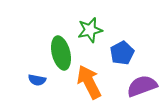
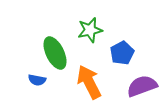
green ellipse: moved 6 px left; rotated 12 degrees counterclockwise
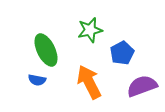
green ellipse: moved 9 px left, 3 px up
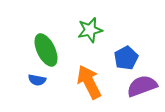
blue pentagon: moved 4 px right, 5 px down
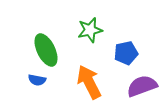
blue pentagon: moved 5 px up; rotated 15 degrees clockwise
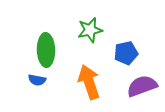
green ellipse: rotated 24 degrees clockwise
orange arrow: rotated 8 degrees clockwise
